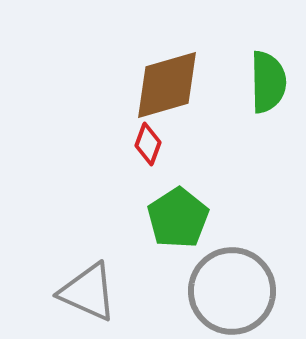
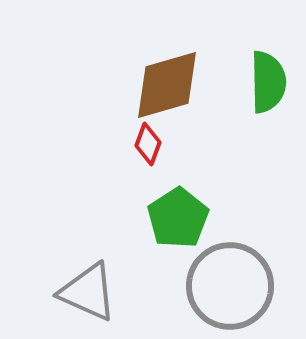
gray circle: moved 2 px left, 5 px up
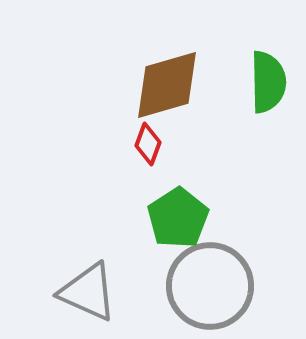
gray circle: moved 20 px left
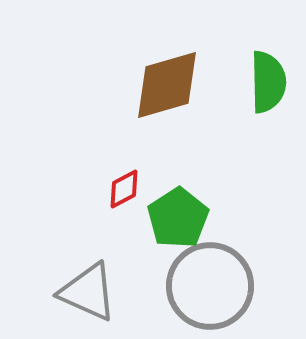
red diamond: moved 24 px left, 45 px down; rotated 42 degrees clockwise
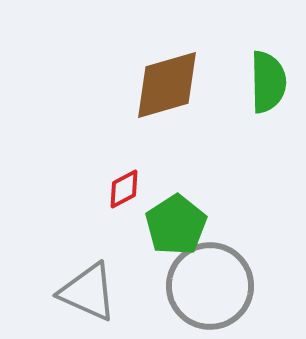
green pentagon: moved 2 px left, 7 px down
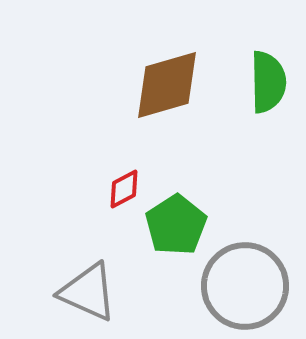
gray circle: moved 35 px right
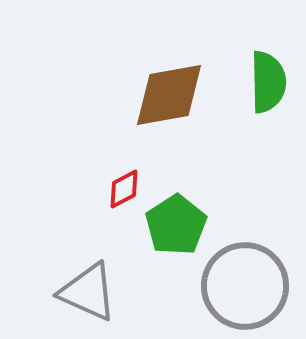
brown diamond: moved 2 px right, 10 px down; rotated 6 degrees clockwise
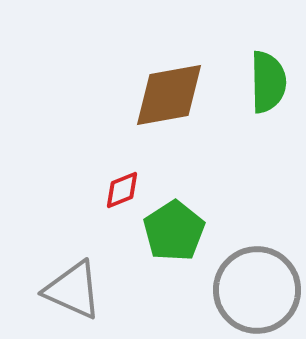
red diamond: moved 2 px left, 1 px down; rotated 6 degrees clockwise
green pentagon: moved 2 px left, 6 px down
gray circle: moved 12 px right, 4 px down
gray triangle: moved 15 px left, 2 px up
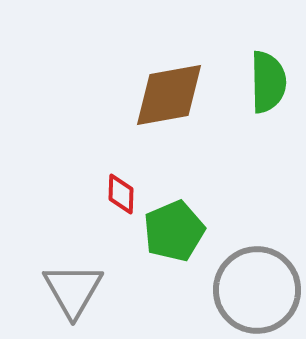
red diamond: moved 1 px left, 4 px down; rotated 66 degrees counterclockwise
green pentagon: rotated 10 degrees clockwise
gray triangle: rotated 36 degrees clockwise
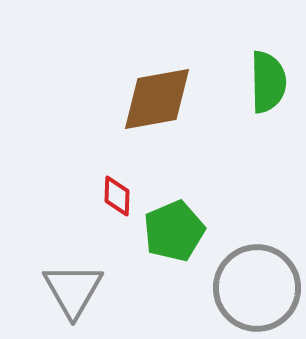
brown diamond: moved 12 px left, 4 px down
red diamond: moved 4 px left, 2 px down
gray circle: moved 2 px up
